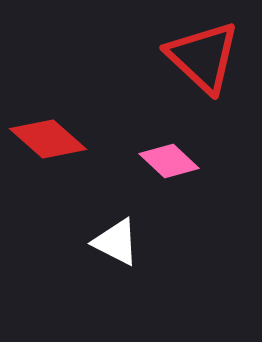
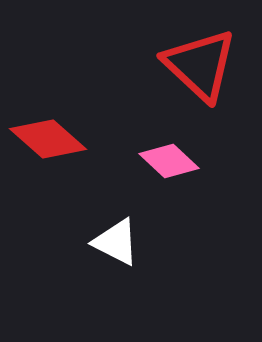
red triangle: moved 3 px left, 8 px down
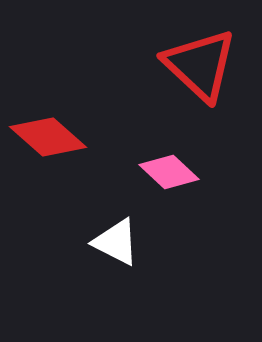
red diamond: moved 2 px up
pink diamond: moved 11 px down
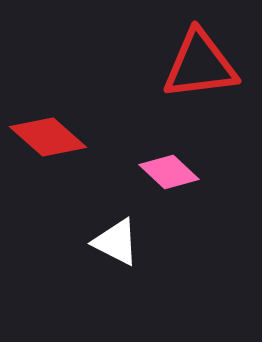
red triangle: rotated 50 degrees counterclockwise
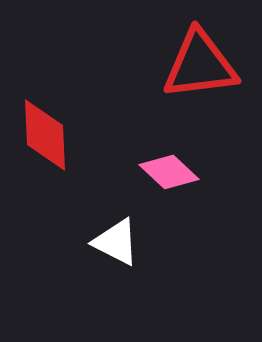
red diamond: moved 3 px left, 2 px up; rotated 46 degrees clockwise
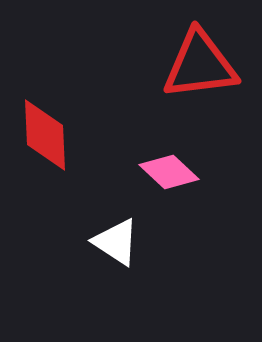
white triangle: rotated 6 degrees clockwise
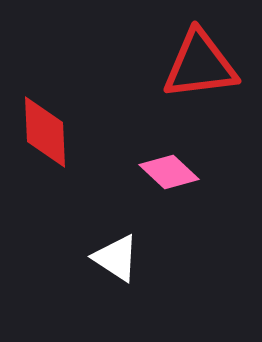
red diamond: moved 3 px up
white triangle: moved 16 px down
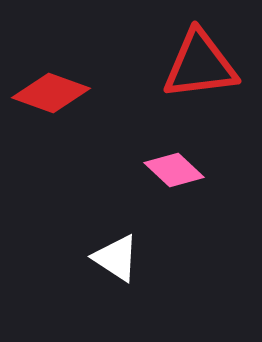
red diamond: moved 6 px right, 39 px up; rotated 68 degrees counterclockwise
pink diamond: moved 5 px right, 2 px up
